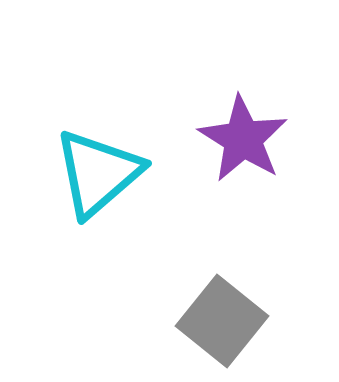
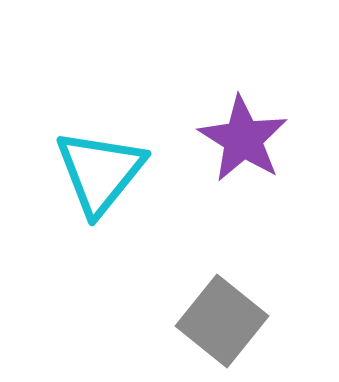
cyan triangle: moved 2 px right, 1 px up; rotated 10 degrees counterclockwise
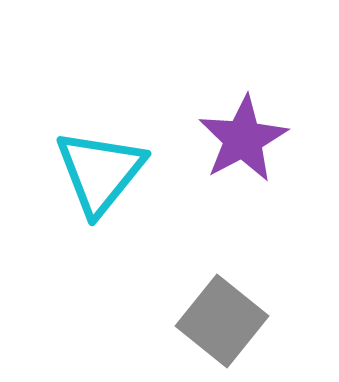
purple star: rotated 12 degrees clockwise
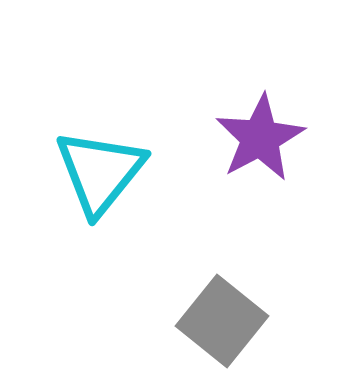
purple star: moved 17 px right, 1 px up
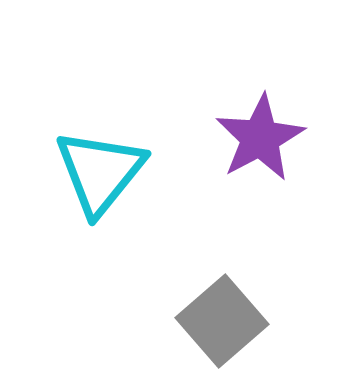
gray square: rotated 10 degrees clockwise
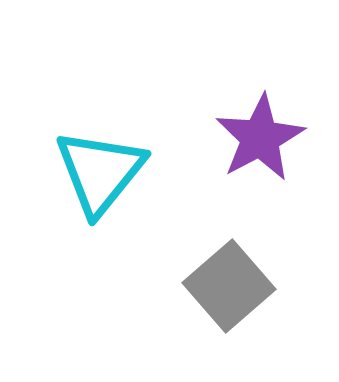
gray square: moved 7 px right, 35 px up
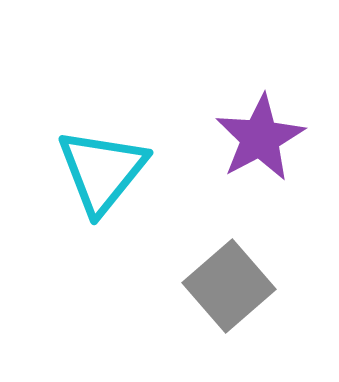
cyan triangle: moved 2 px right, 1 px up
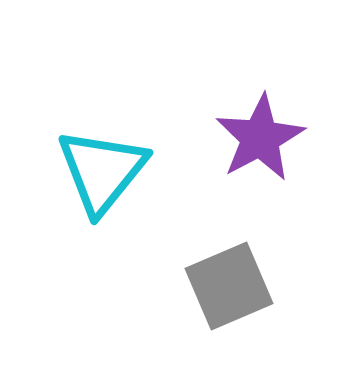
gray square: rotated 18 degrees clockwise
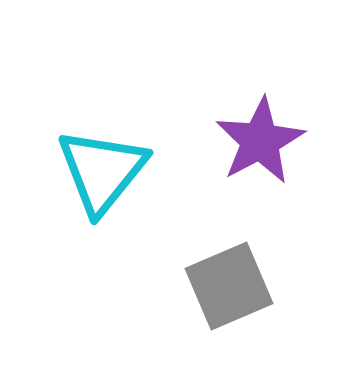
purple star: moved 3 px down
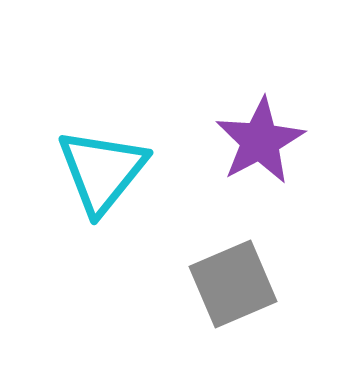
gray square: moved 4 px right, 2 px up
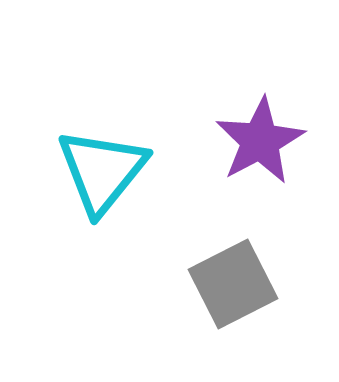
gray square: rotated 4 degrees counterclockwise
